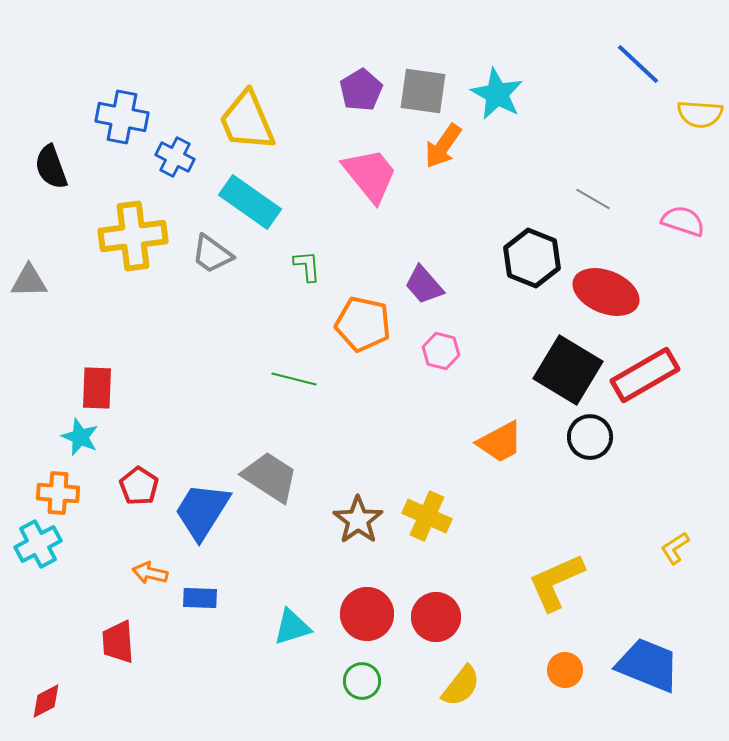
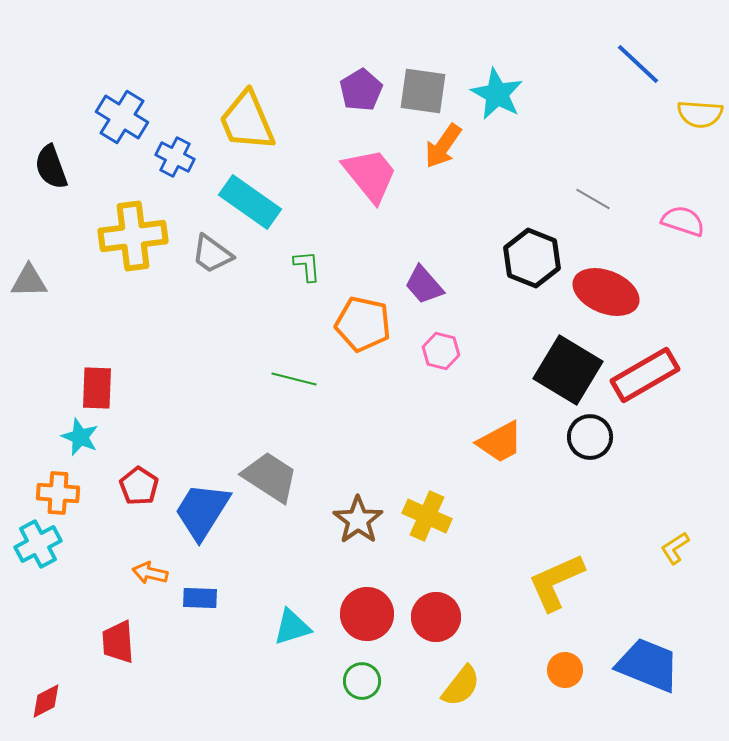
blue cross at (122, 117): rotated 21 degrees clockwise
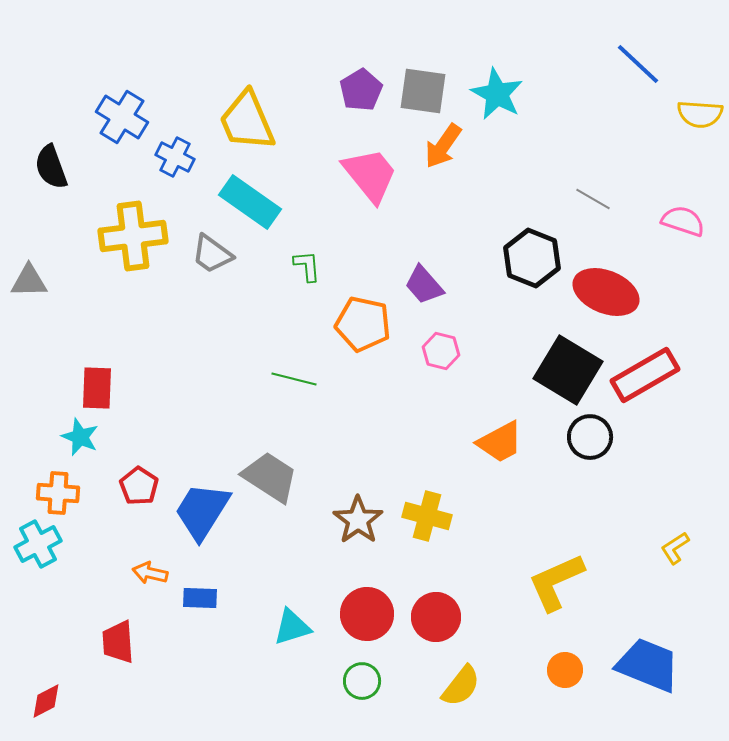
yellow cross at (427, 516): rotated 9 degrees counterclockwise
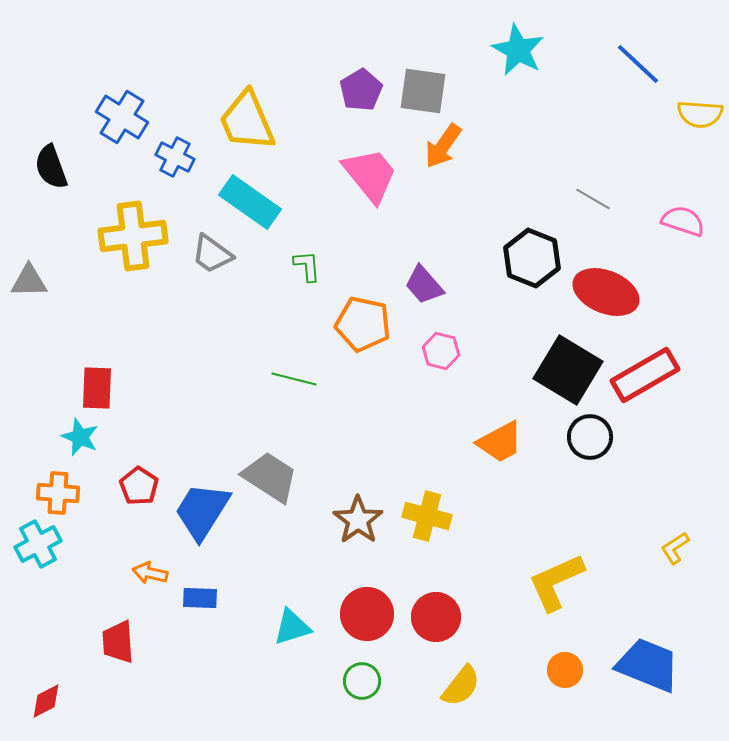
cyan star at (497, 94): moved 21 px right, 44 px up
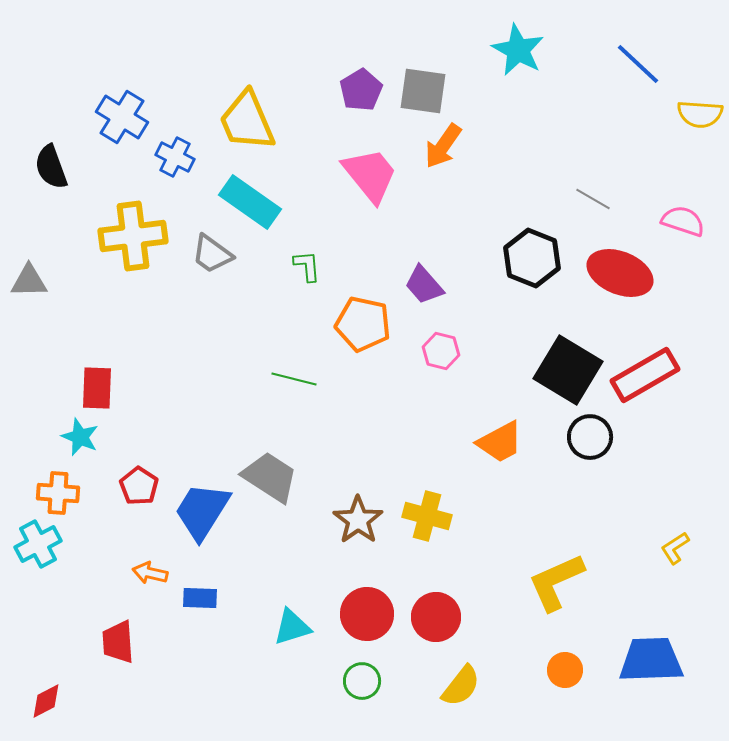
red ellipse at (606, 292): moved 14 px right, 19 px up
blue trapezoid at (648, 665): moved 3 px right, 5 px up; rotated 24 degrees counterclockwise
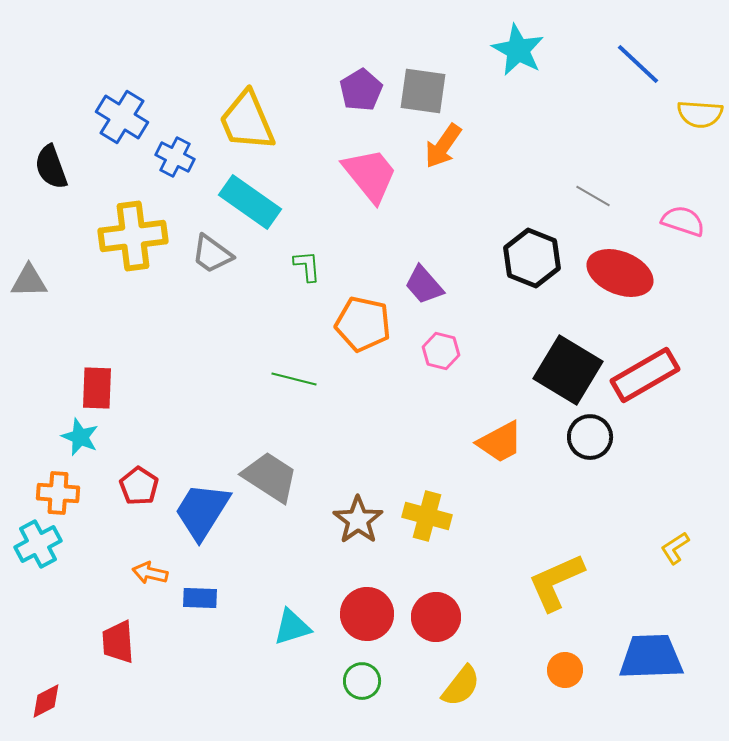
gray line at (593, 199): moved 3 px up
blue trapezoid at (651, 660): moved 3 px up
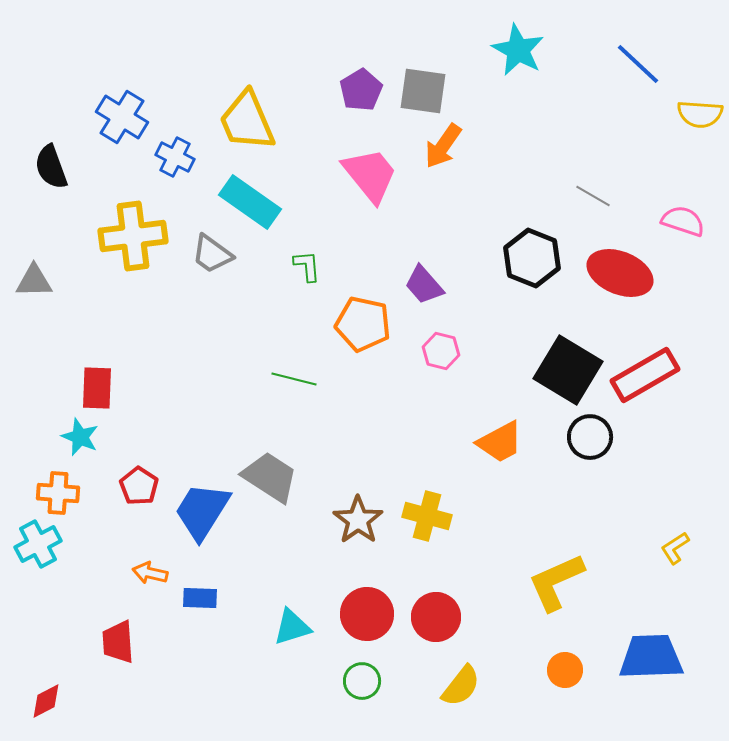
gray triangle at (29, 281): moved 5 px right
